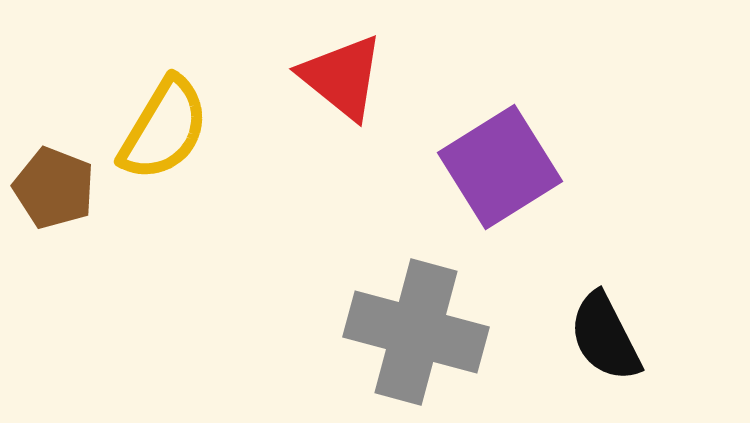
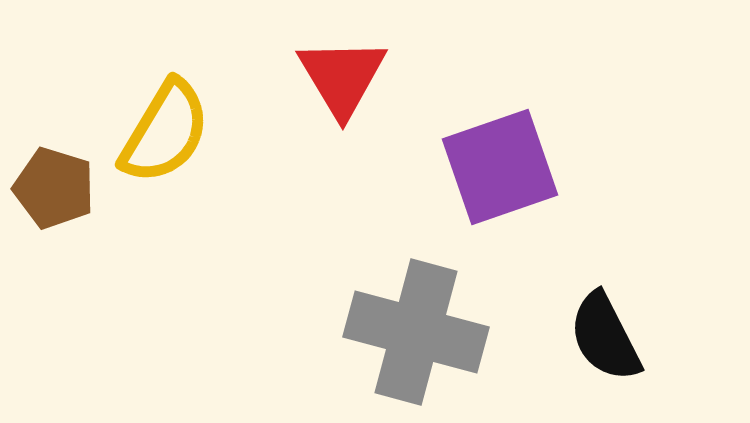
red triangle: rotated 20 degrees clockwise
yellow semicircle: moved 1 px right, 3 px down
purple square: rotated 13 degrees clockwise
brown pentagon: rotated 4 degrees counterclockwise
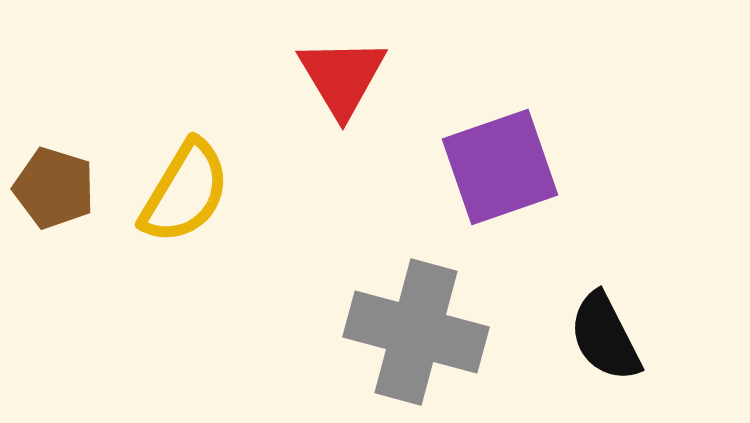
yellow semicircle: moved 20 px right, 60 px down
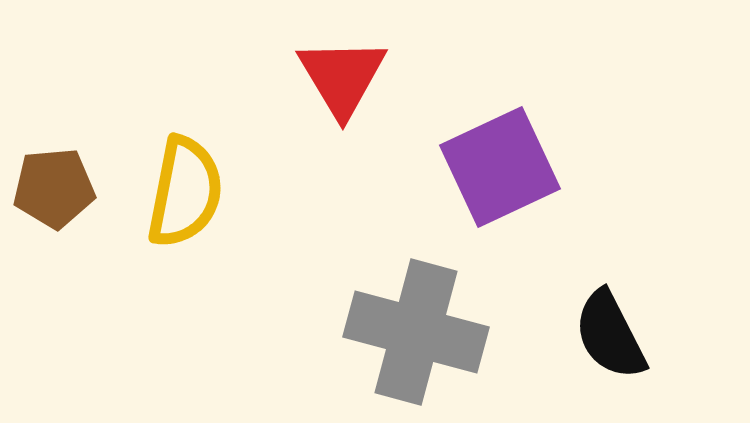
purple square: rotated 6 degrees counterclockwise
brown pentagon: rotated 22 degrees counterclockwise
yellow semicircle: rotated 20 degrees counterclockwise
black semicircle: moved 5 px right, 2 px up
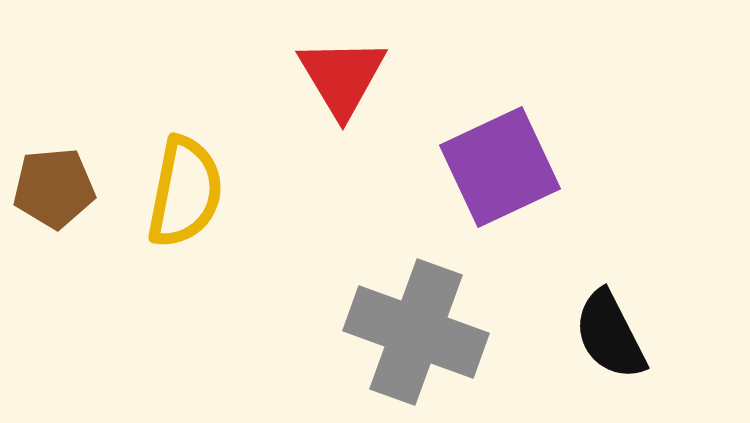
gray cross: rotated 5 degrees clockwise
